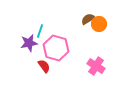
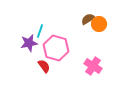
pink cross: moved 3 px left
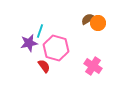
orange circle: moved 1 px left, 1 px up
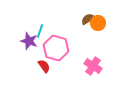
purple star: moved 2 px up; rotated 30 degrees clockwise
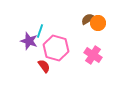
pink cross: moved 11 px up
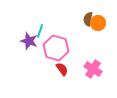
brown semicircle: rotated 48 degrees counterclockwise
pink cross: moved 14 px down
red semicircle: moved 18 px right, 3 px down
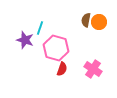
brown semicircle: moved 2 px left, 1 px down
orange circle: moved 1 px right, 1 px up
cyan line: moved 3 px up
purple star: moved 4 px left, 1 px up
red semicircle: rotated 56 degrees clockwise
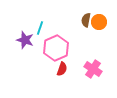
pink hexagon: rotated 20 degrees clockwise
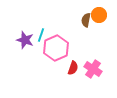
orange circle: moved 7 px up
cyan line: moved 1 px right, 7 px down
red semicircle: moved 11 px right, 1 px up
